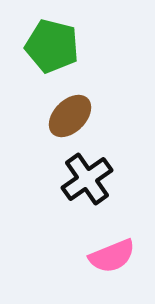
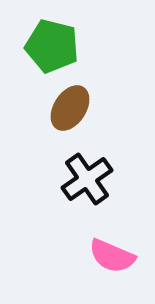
brown ellipse: moved 8 px up; rotated 12 degrees counterclockwise
pink semicircle: rotated 45 degrees clockwise
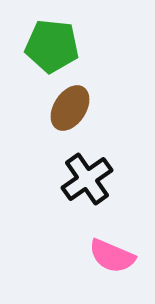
green pentagon: rotated 8 degrees counterclockwise
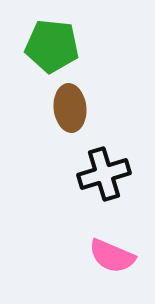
brown ellipse: rotated 39 degrees counterclockwise
black cross: moved 17 px right, 5 px up; rotated 18 degrees clockwise
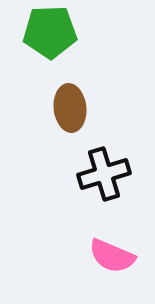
green pentagon: moved 2 px left, 14 px up; rotated 8 degrees counterclockwise
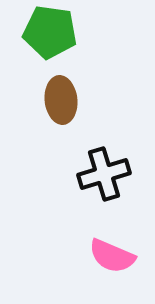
green pentagon: rotated 10 degrees clockwise
brown ellipse: moved 9 px left, 8 px up
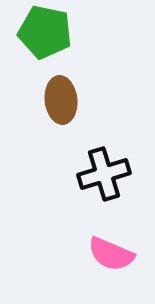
green pentagon: moved 5 px left; rotated 4 degrees clockwise
pink semicircle: moved 1 px left, 2 px up
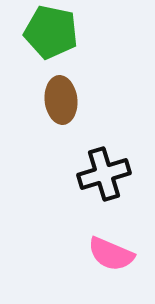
green pentagon: moved 6 px right
